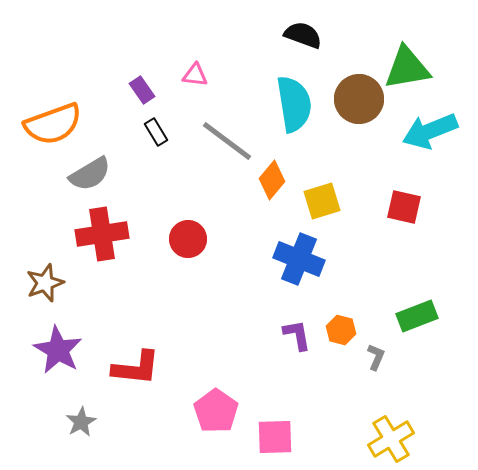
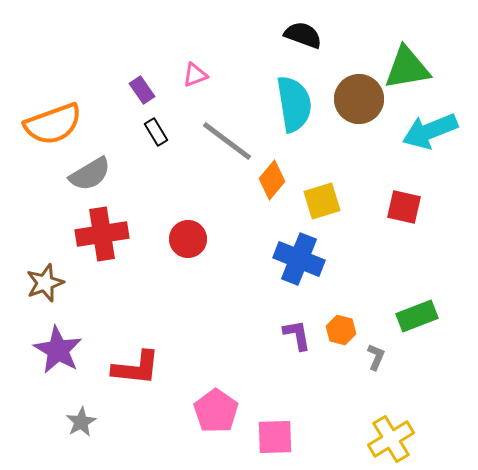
pink triangle: rotated 28 degrees counterclockwise
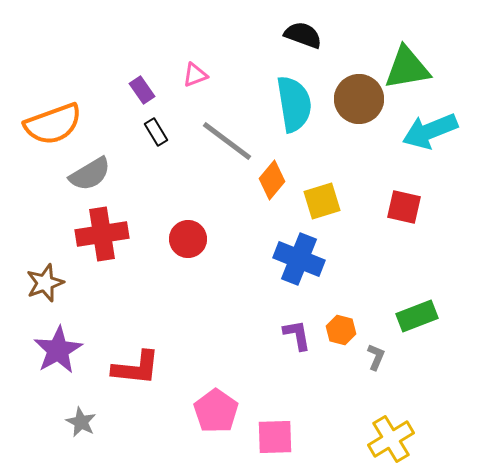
purple star: rotated 12 degrees clockwise
gray star: rotated 16 degrees counterclockwise
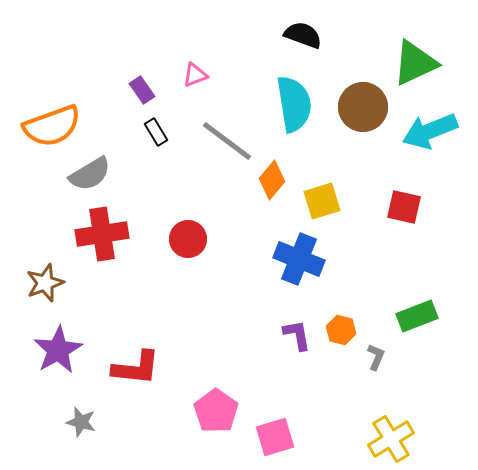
green triangle: moved 8 px right, 5 px up; rotated 15 degrees counterclockwise
brown circle: moved 4 px right, 8 px down
orange semicircle: moved 1 px left, 2 px down
gray star: rotated 12 degrees counterclockwise
pink square: rotated 15 degrees counterclockwise
